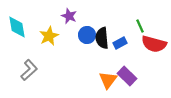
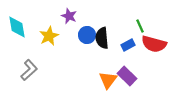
blue rectangle: moved 8 px right, 2 px down
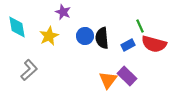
purple star: moved 6 px left, 4 px up
blue circle: moved 2 px left, 1 px down
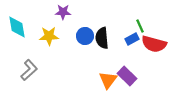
purple star: rotated 21 degrees counterclockwise
yellow star: rotated 24 degrees clockwise
blue rectangle: moved 4 px right, 6 px up
